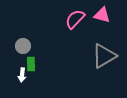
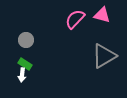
gray circle: moved 3 px right, 6 px up
green rectangle: moved 6 px left; rotated 56 degrees counterclockwise
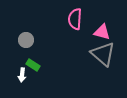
pink triangle: moved 17 px down
pink semicircle: rotated 40 degrees counterclockwise
gray triangle: moved 1 px left, 2 px up; rotated 48 degrees counterclockwise
green rectangle: moved 8 px right, 1 px down
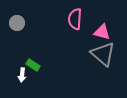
gray circle: moved 9 px left, 17 px up
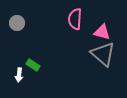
white arrow: moved 3 px left
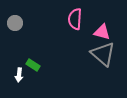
gray circle: moved 2 px left
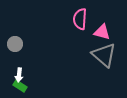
pink semicircle: moved 5 px right
gray circle: moved 21 px down
gray triangle: moved 1 px right, 1 px down
green rectangle: moved 13 px left, 21 px down
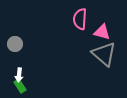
gray triangle: moved 1 px up
green rectangle: rotated 24 degrees clockwise
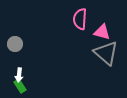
gray triangle: moved 2 px right, 1 px up
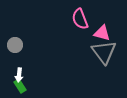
pink semicircle: rotated 25 degrees counterclockwise
pink triangle: moved 1 px down
gray circle: moved 1 px down
gray triangle: moved 2 px left, 1 px up; rotated 12 degrees clockwise
